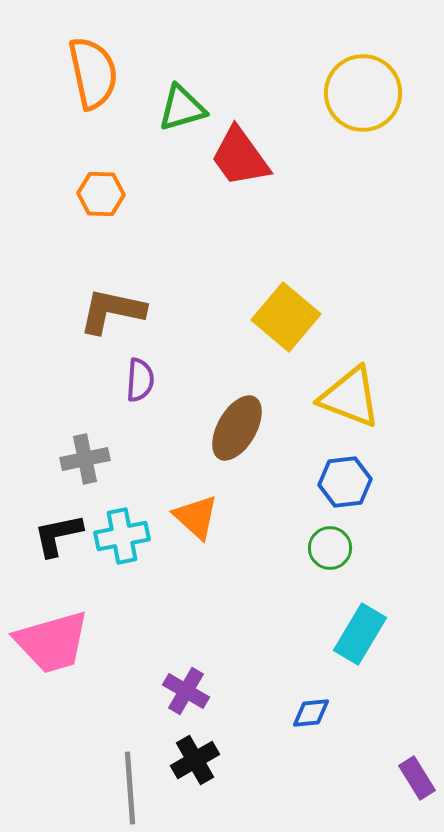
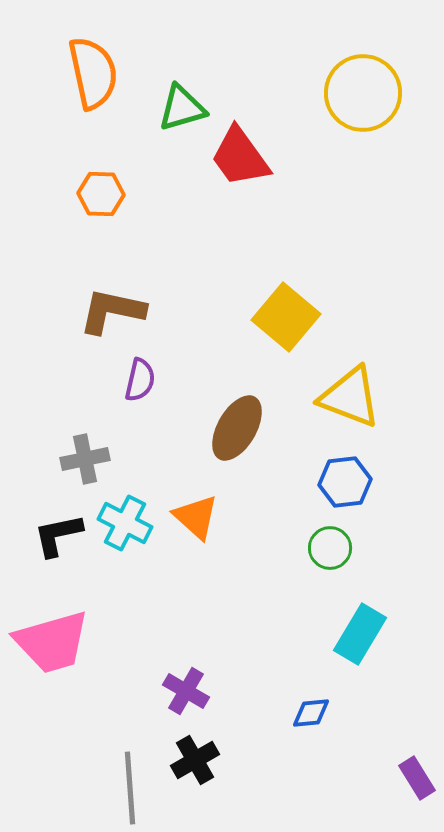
purple semicircle: rotated 9 degrees clockwise
cyan cross: moved 3 px right, 13 px up; rotated 38 degrees clockwise
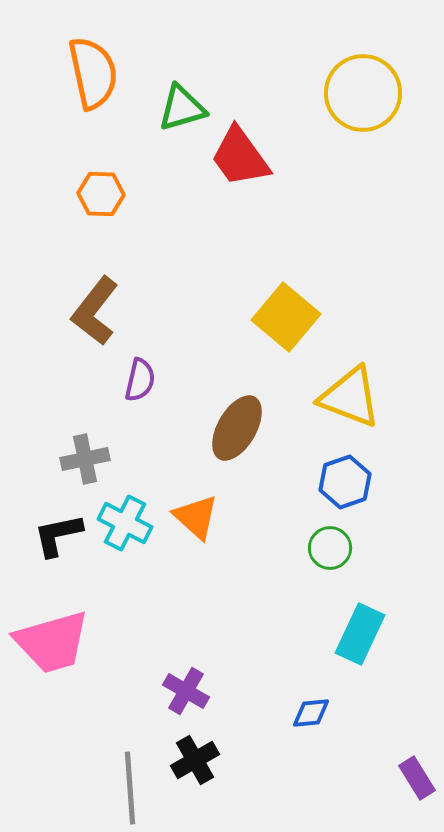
brown L-shape: moved 17 px left; rotated 64 degrees counterclockwise
blue hexagon: rotated 12 degrees counterclockwise
cyan rectangle: rotated 6 degrees counterclockwise
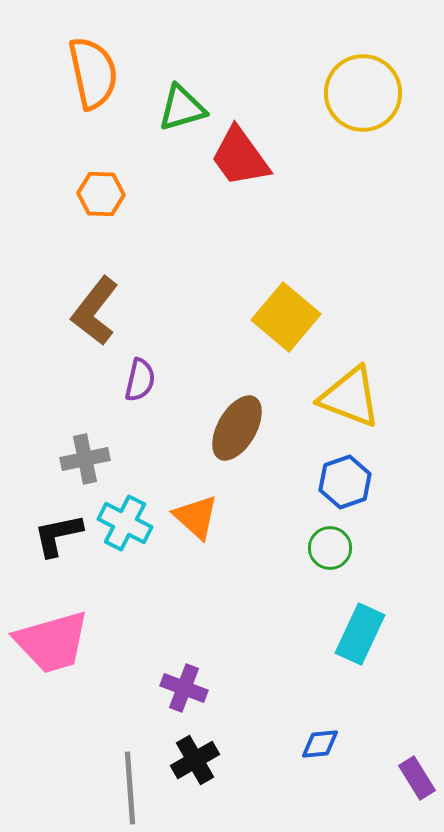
purple cross: moved 2 px left, 3 px up; rotated 9 degrees counterclockwise
blue diamond: moved 9 px right, 31 px down
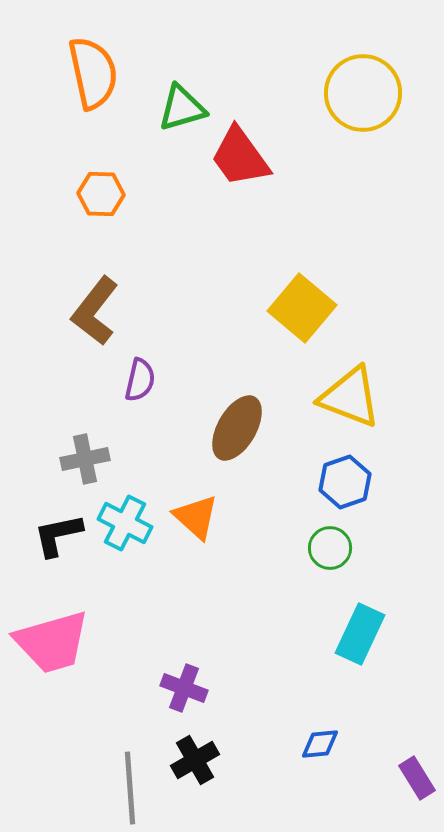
yellow square: moved 16 px right, 9 px up
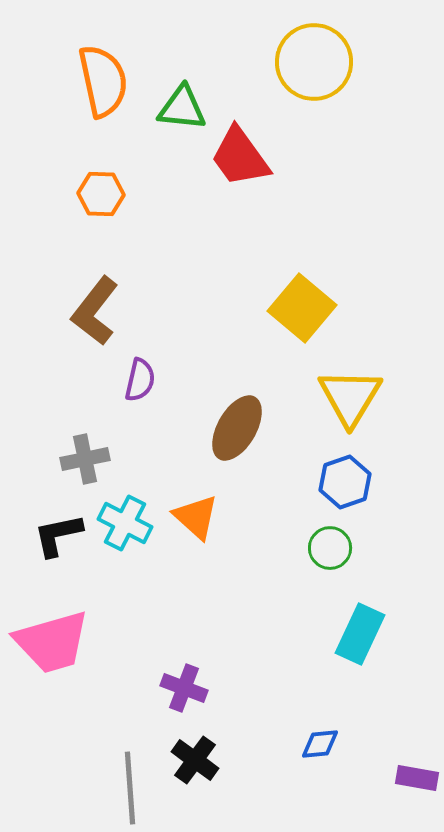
orange semicircle: moved 10 px right, 8 px down
yellow circle: moved 49 px left, 31 px up
green triangle: rotated 22 degrees clockwise
yellow triangle: rotated 40 degrees clockwise
black cross: rotated 24 degrees counterclockwise
purple rectangle: rotated 48 degrees counterclockwise
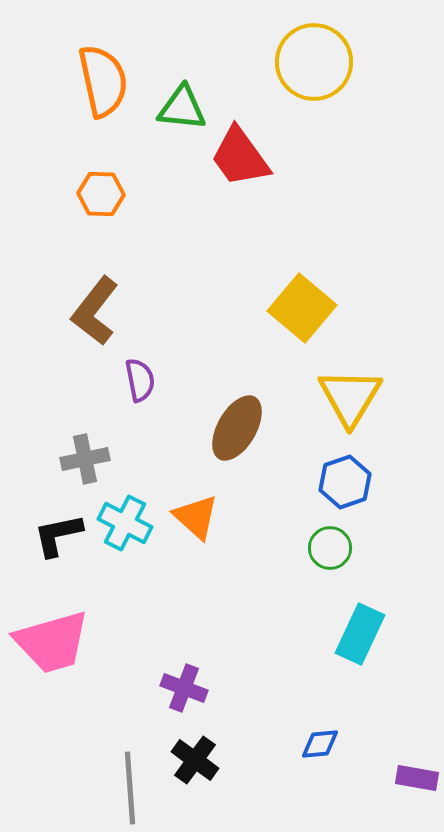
purple semicircle: rotated 24 degrees counterclockwise
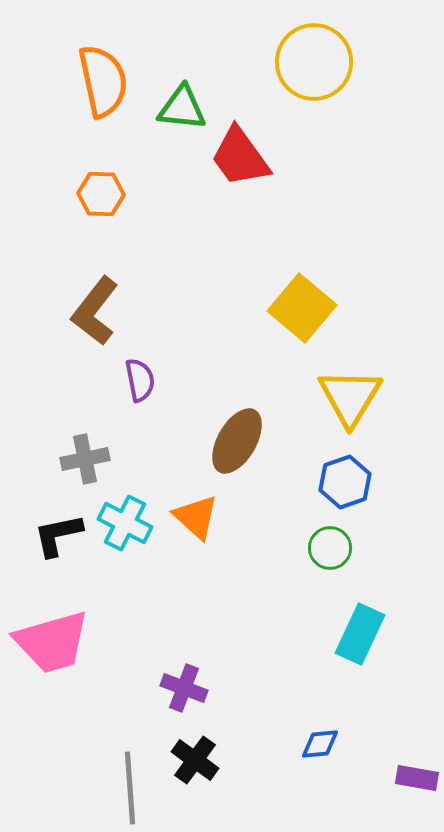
brown ellipse: moved 13 px down
